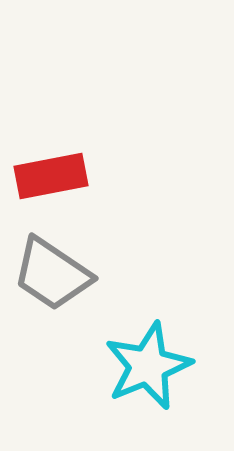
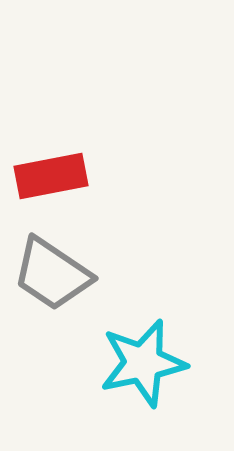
cyan star: moved 5 px left, 3 px up; rotated 10 degrees clockwise
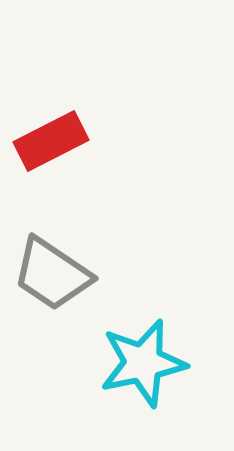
red rectangle: moved 35 px up; rotated 16 degrees counterclockwise
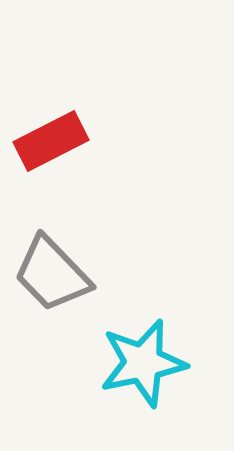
gray trapezoid: rotated 12 degrees clockwise
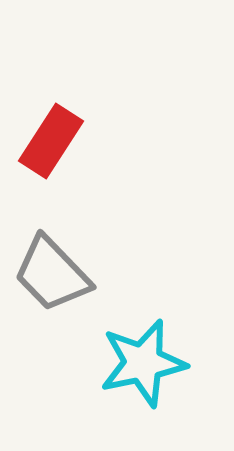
red rectangle: rotated 30 degrees counterclockwise
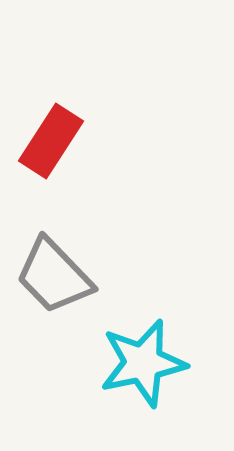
gray trapezoid: moved 2 px right, 2 px down
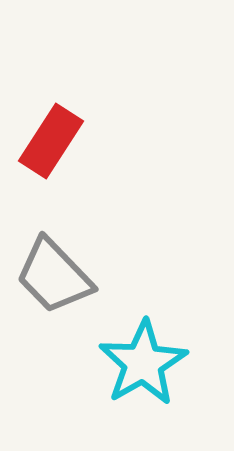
cyan star: rotated 18 degrees counterclockwise
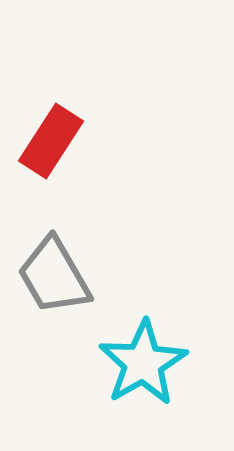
gray trapezoid: rotated 14 degrees clockwise
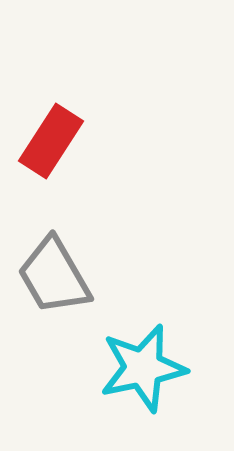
cyan star: moved 5 px down; rotated 18 degrees clockwise
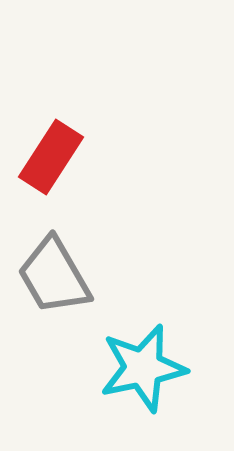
red rectangle: moved 16 px down
